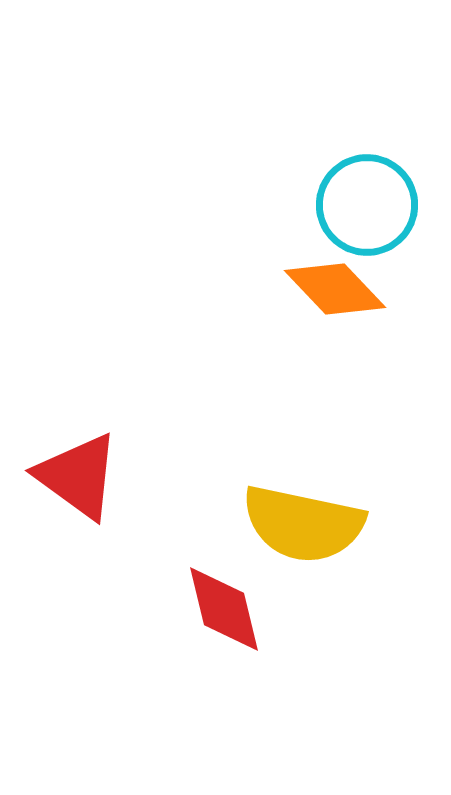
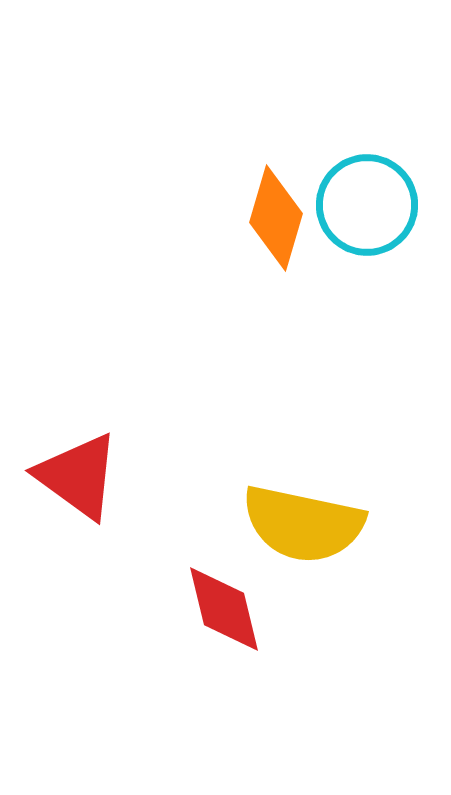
orange diamond: moved 59 px left, 71 px up; rotated 60 degrees clockwise
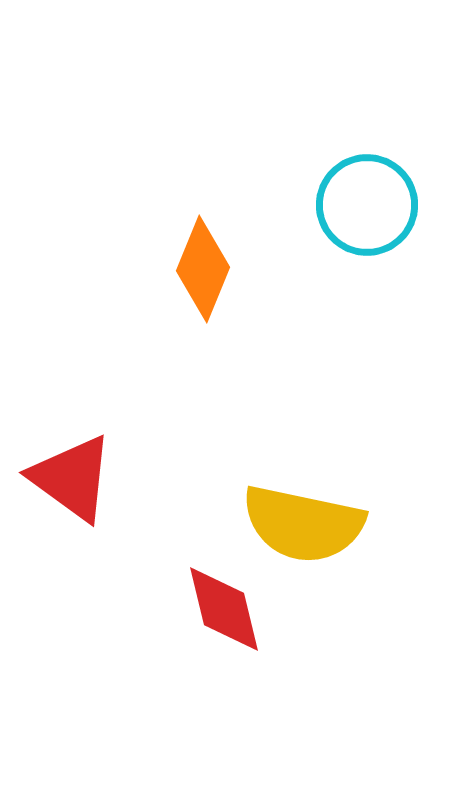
orange diamond: moved 73 px left, 51 px down; rotated 6 degrees clockwise
red triangle: moved 6 px left, 2 px down
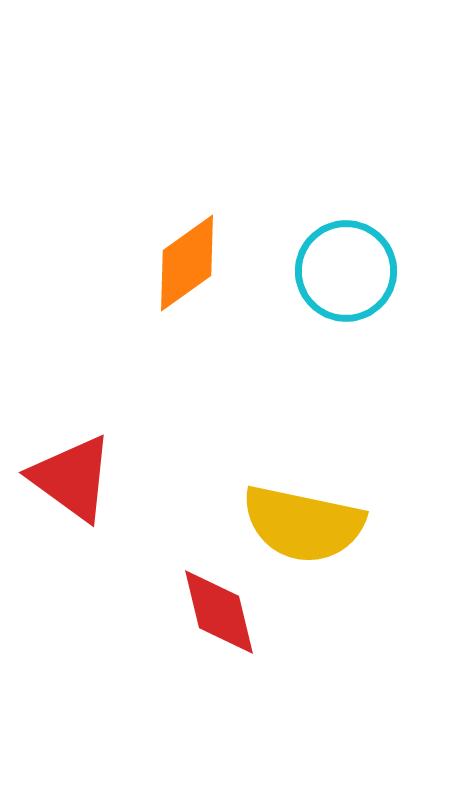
cyan circle: moved 21 px left, 66 px down
orange diamond: moved 16 px left, 6 px up; rotated 32 degrees clockwise
red diamond: moved 5 px left, 3 px down
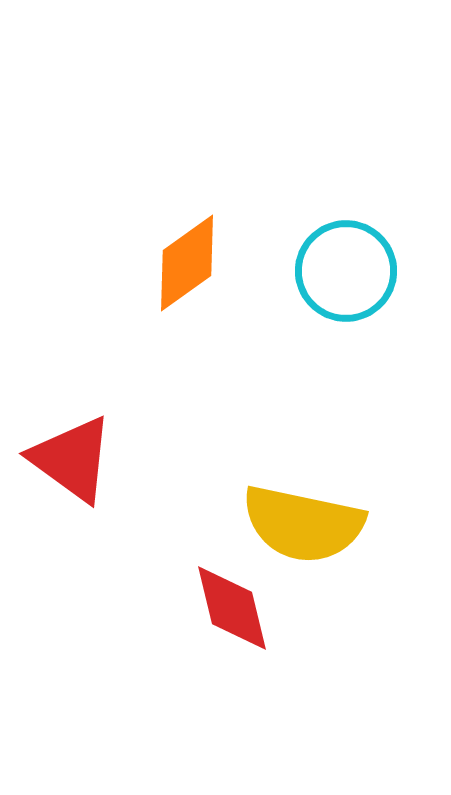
red triangle: moved 19 px up
red diamond: moved 13 px right, 4 px up
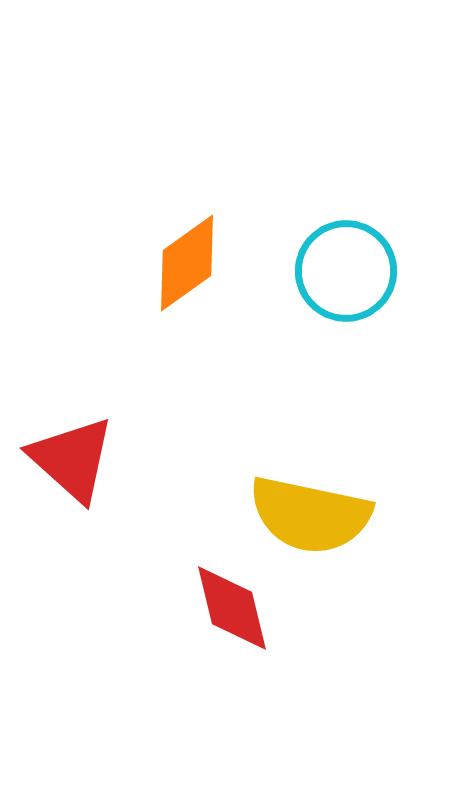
red triangle: rotated 6 degrees clockwise
yellow semicircle: moved 7 px right, 9 px up
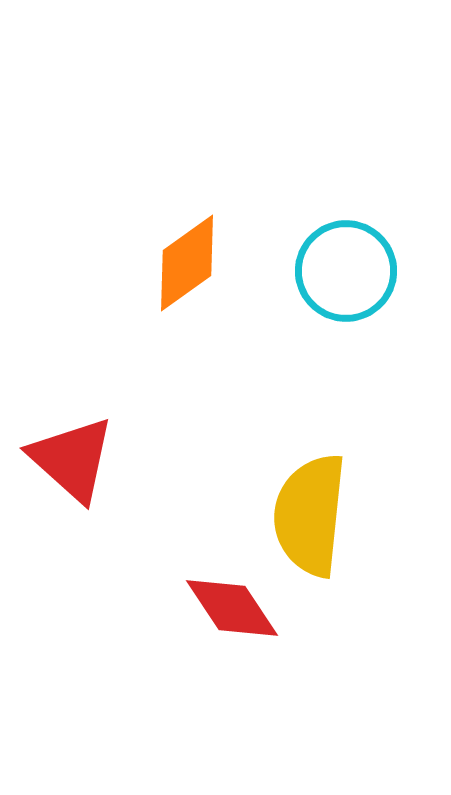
yellow semicircle: rotated 84 degrees clockwise
red diamond: rotated 20 degrees counterclockwise
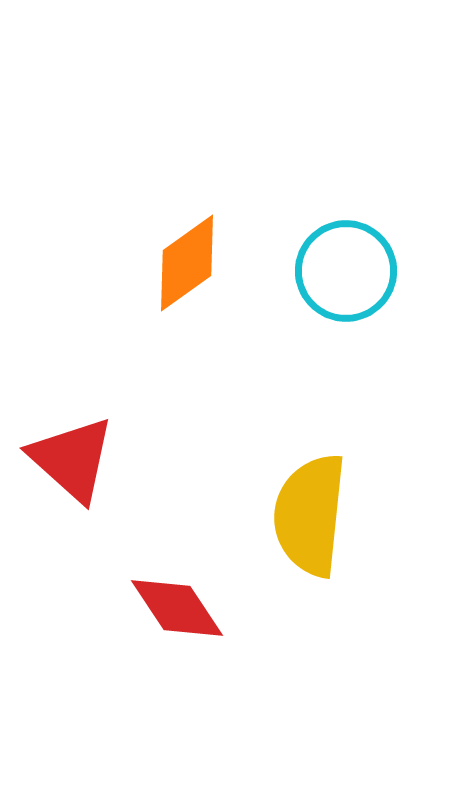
red diamond: moved 55 px left
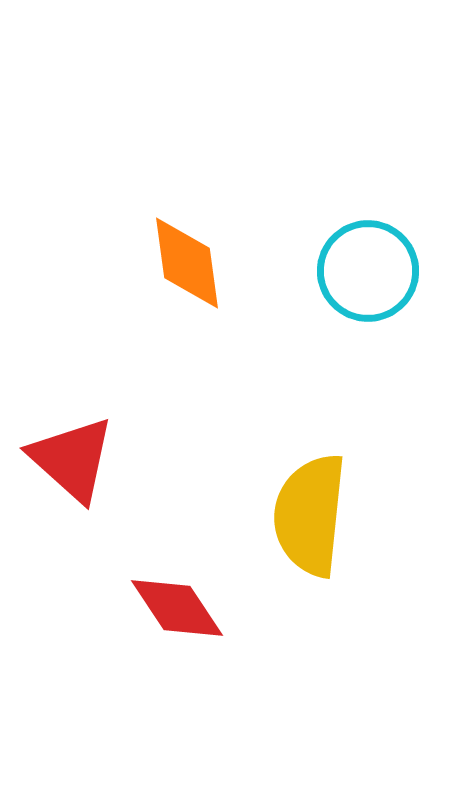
orange diamond: rotated 62 degrees counterclockwise
cyan circle: moved 22 px right
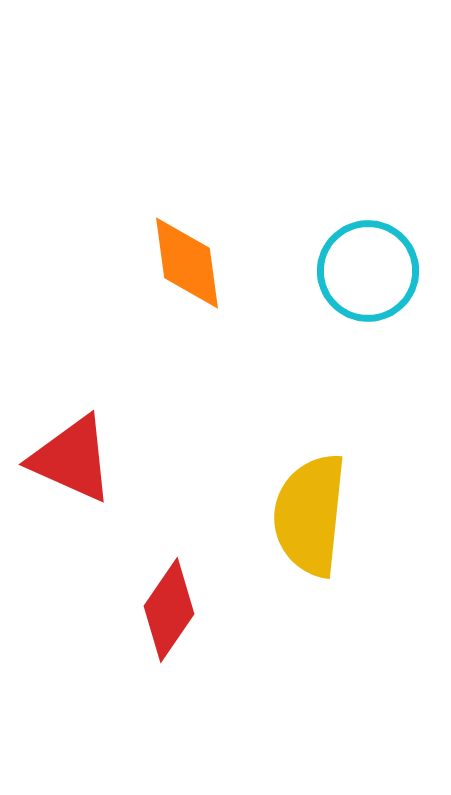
red triangle: rotated 18 degrees counterclockwise
red diamond: moved 8 px left, 2 px down; rotated 68 degrees clockwise
